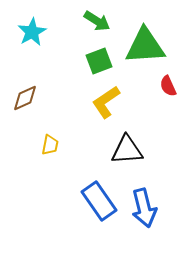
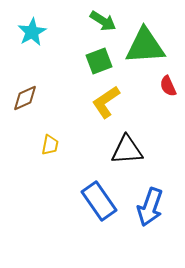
green arrow: moved 6 px right
blue arrow: moved 6 px right, 1 px up; rotated 33 degrees clockwise
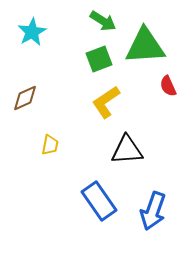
green square: moved 2 px up
blue arrow: moved 3 px right, 4 px down
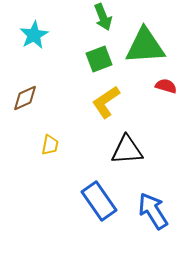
green arrow: moved 4 px up; rotated 36 degrees clockwise
cyan star: moved 2 px right, 3 px down
red semicircle: moved 2 px left; rotated 130 degrees clockwise
blue arrow: rotated 129 degrees clockwise
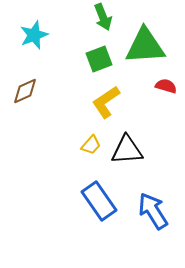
cyan star: rotated 8 degrees clockwise
brown diamond: moved 7 px up
yellow trapezoid: moved 41 px right; rotated 30 degrees clockwise
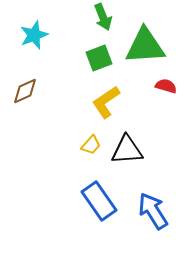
green square: moved 1 px up
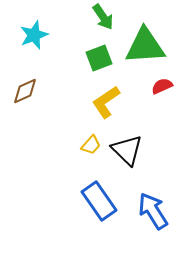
green arrow: rotated 12 degrees counterclockwise
red semicircle: moved 4 px left; rotated 40 degrees counterclockwise
black triangle: rotated 48 degrees clockwise
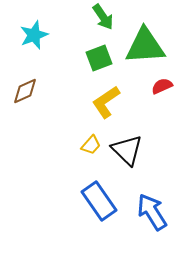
blue arrow: moved 1 px left, 1 px down
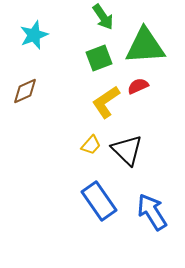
red semicircle: moved 24 px left
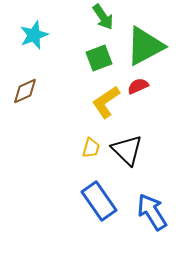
green triangle: rotated 24 degrees counterclockwise
yellow trapezoid: moved 3 px down; rotated 25 degrees counterclockwise
